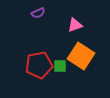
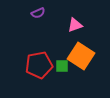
green square: moved 2 px right
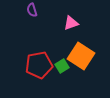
purple semicircle: moved 6 px left, 3 px up; rotated 96 degrees clockwise
pink triangle: moved 4 px left, 2 px up
green square: rotated 32 degrees counterclockwise
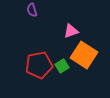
pink triangle: moved 8 px down
orange square: moved 3 px right, 1 px up
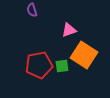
pink triangle: moved 2 px left, 1 px up
green square: rotated 24 degrees clockwise
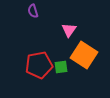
purple semicircle: moved 1 px right, 1 px down
pink triangle: rotated 35 degrees counterclockwise
green square: moved 1 px left, 1 px down
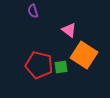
pink triangle: rotated 28 degrees counterclockwise
red pentagon: rotated 24 degrees clockwise
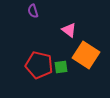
orange square: moved 2 px right
